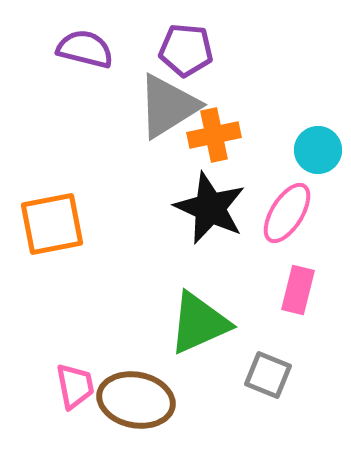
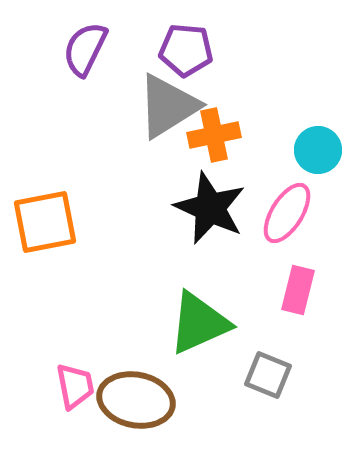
purple semicircle: rotated 78 degrees counterclockwise
orange square: moved 7 px left, 2 px up
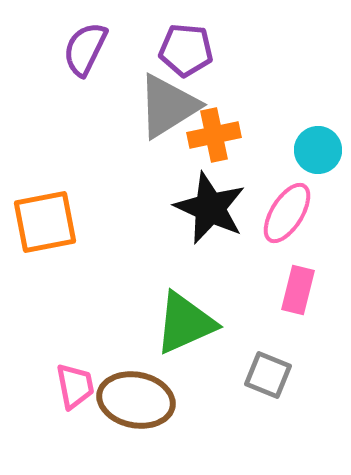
green triangle: moved 14 px left
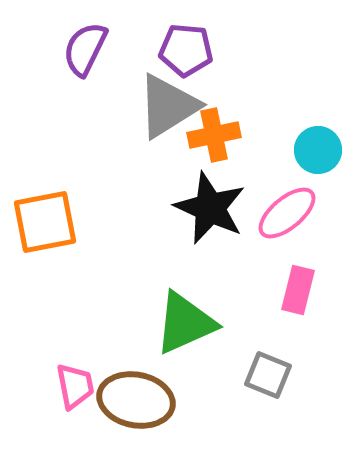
pink ellipse: rotated 18 degrees clockwise
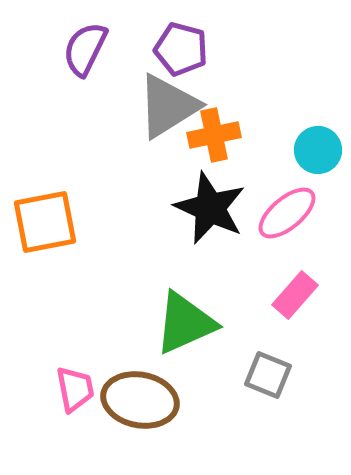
purple pentagon: moved 5 px left, 1 px up; rotated 10 degrees clockwise
pink rectangle: moved 3 px left, 5 px down; rotated 27 degrees clockwise
pink trapezoid: moved 3 px down
brown ellipse: moved 4 px right
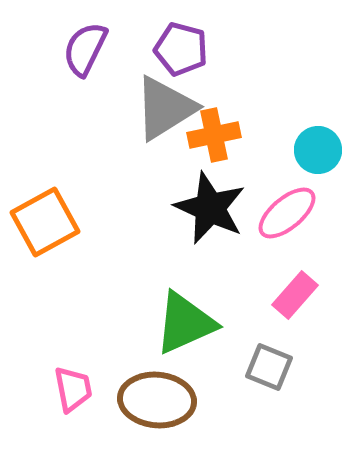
gray triangle: moved 3 px left, 2 px down
orange square: rotated 18 degrees counterclockwise
gray square: moved 1 px right, 8 px up
pink trapezoid: moved 2 px left
brown ellipse: moved 17 px right; rotated 6 degrees counterclockwise
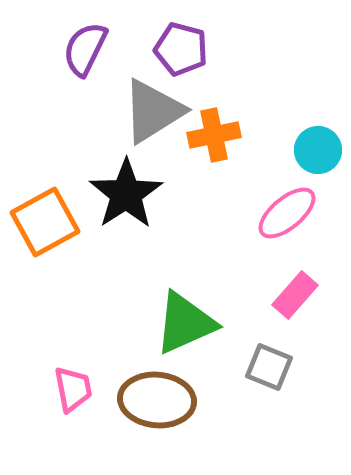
gray triangle: moved 12 px left, 3 px down
black star: moved 84 px left, 14 px up; rotated 14 degrees clockwise
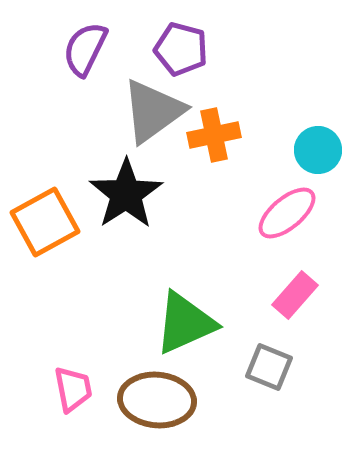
gray triangle: rotated 4 degrees counterclockwise
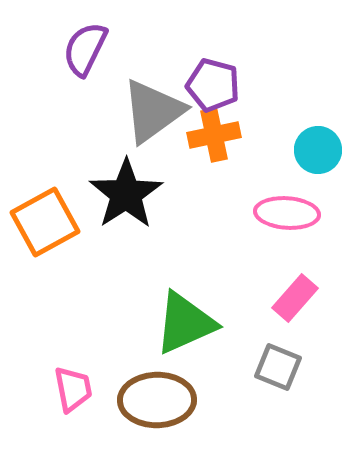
purple pentagon: moved 32 px right, 36 px down
pink ellipse: rotated 44 degrees clockwise
pink rectangle: moved 3 px down
gray square: moved 9 px right
brown ellipse: rotated 6 degrees counterclockwise
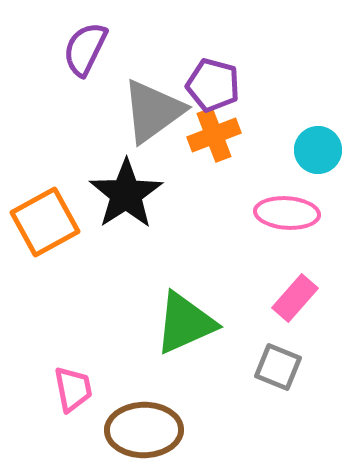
orange cross: rotated 9 degrees counterclockwise
brown ellipse: moved 13 px left, 30 px down
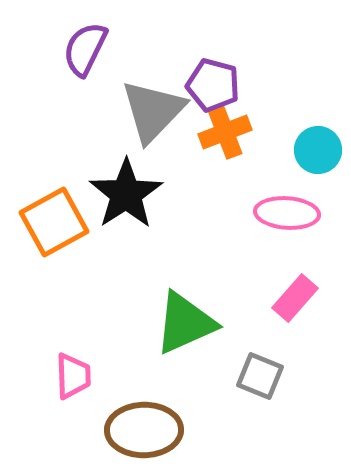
gray triangle: rotated 10 degrees counterclockwise
orange cross: moved 11 px right, 3 px up
orange square: moved 9 px right
gray square: moved 18 px left, 9 px down
pink trapezoid: moved 13 px up; rotated 9 degrees clockwise
